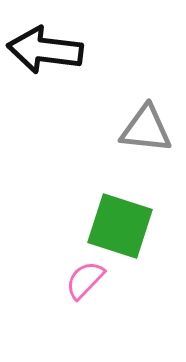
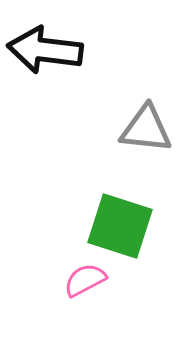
pink semicircle: rotated 18 degrees clockwise
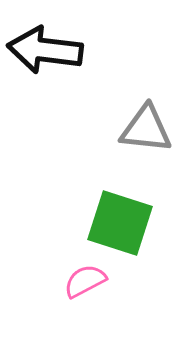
green square: moved 3 px up
pink semicircle: moved 1 px down
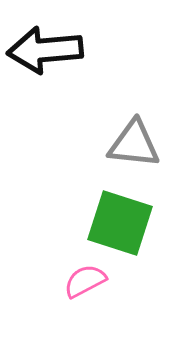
black arrow: rotated 12 degrees counterclockwise
gray triangle: moved 12 px left, 15 px down
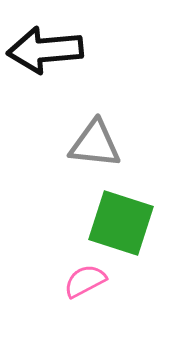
gray triangle: moved 39 px left
green square: moved 1 px right
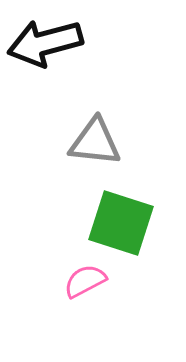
black arrow: moved 7 px up; rotated 10 degrees counterclockwise
gray triangle: moved 2 px up
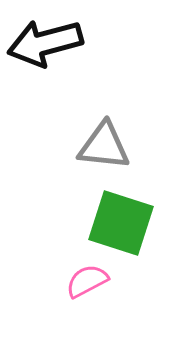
gray triangle: moved 9 px right, 4 px down
pink semicircle: moved 2 px right
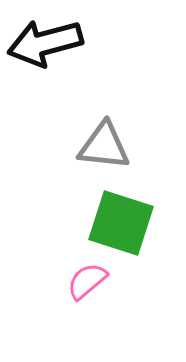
pink semicircle: rotated 12 degrees counterclockwise
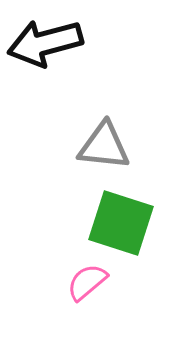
pink semicircle: moved 1 px down
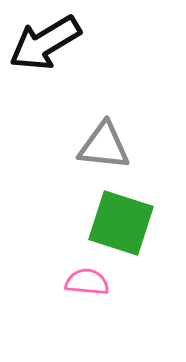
black arrow: rotated 16 degrees counterclockwise
pink semicircle: rotated 45 degrees clockwise
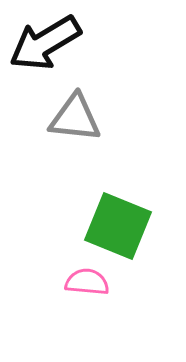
gray triangle: moved 29 px left, 28 px up
green square: moved 3 px left, 3 px down; rotated 4 degrees clockwise
